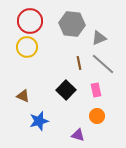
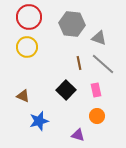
red circle: moved 1 px left, 4 px up
gray triangle: rotated 42 degrees clockwise
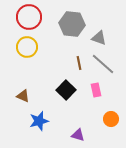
orange circle: moved 14 px right, 3 px down
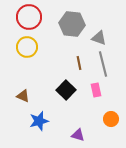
gray line: rotated 35 degrees clockwise
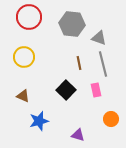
yellow circle: moved 3 px left, 10 px down
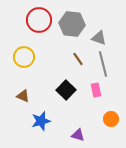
red circle: moved 10 px right, 3 px down
brown line: moved 1 px left, 4 px up; rotated 24 degrees counterclockwise
blue star: moved 2 px right
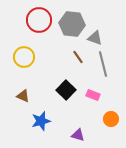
gray triangle: moved 4 px left
brown line: moved 2 px up
pink rectangle: moved 3 px left, 5 px down; rotated 56 degrees counterclockwise
